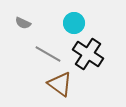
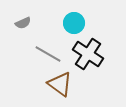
gray semicircle: rotated 49 degrees counterclockwise
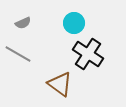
gray line: moved 30 px left
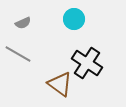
cyan circle: moved 4 px up
black cross: moved 1 px left, 9 px down
